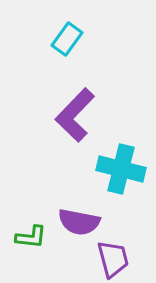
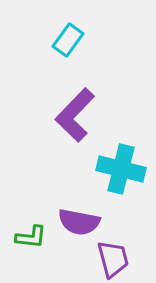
cyan rectangle: moved 1 px right, 1 px down
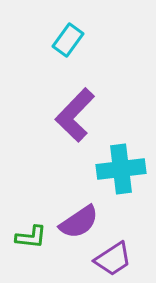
cyan cross: rotated 21 degrees counterclockwise
purple semicircle: rotated 45 degrees counterclockwise
purple trapezoid: rotated 72 degrees clockwise
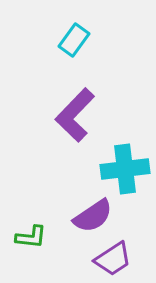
cyan rectangle: moved 6 px right
cyan cross: moved 4 px right
purple semicircle: moved 14 px right, 6 px up
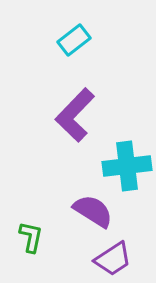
cyan rectangle: rotated 16 degrees clockwise
cyan cross: moved 2 px right, 3 px up
purple semicircle: moved 5 px up; rotated 114 degrees counterclockwise
green L-shape: rotated 84 degrees counterclockwise
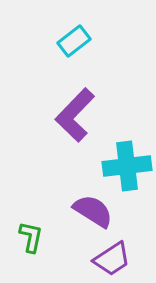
cyan rectangle: moved 1 px down
purple trapezoid: moved 1 px left
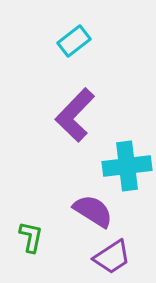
purple trapezoid: moved 2 px up
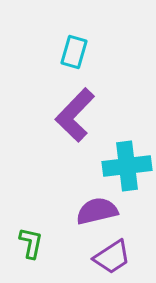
cyan rectangle: moved 11 px down; rotated 36 degrees counterclockwise
purple semicircle: moved 4 px right; rotated 45 degrees counterclockwise
green L-shape: moved 6 px down
